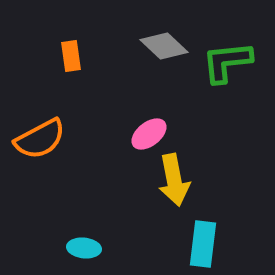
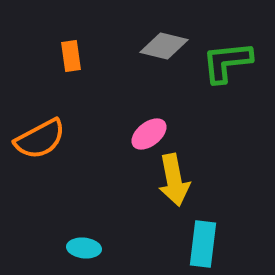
gray diamond: rotated 30 degrees counterclockwise
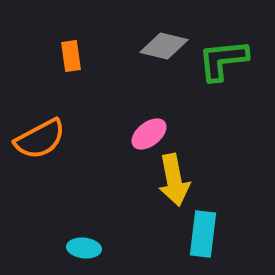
green L-shape: moved 4 px left, 2 px up
cyan rectangle: moved 10 px up
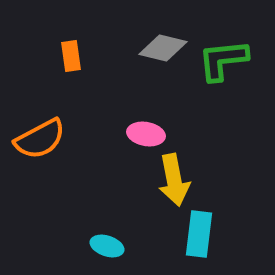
gray diamond: moved 1 px left, 2 px down
pink ellipse: moved 3 px left; rotated 48 degrees clockwise
cyan rectangle: moved 4 px left
cyan ellipse: moved 23 px right, 2 px up; rotated 12 degrees clockwise
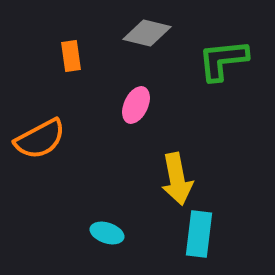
gray diamond: moved 16 px left, 15 px up
pink ellipse: moved 10 px left, 29 px up; rotated 75 degrees counterclockwise
yellow arrow: moved 3 px right, 1 px up
cyan ellipse: moved 13 px up
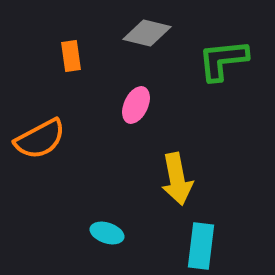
cyan rectangle: moved 2 px right, 12 px down
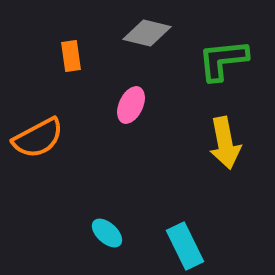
pink ellipse: moved 5 px left
orange semicircle: moved 2 px left, 1 px up
yellow arrow: moved 48 px right, 36 px up
cyan ellipse: rotated 24 degrees clockwise
cyan rectangle: moved 16 px left; rotated 33 degrees counterclockwise
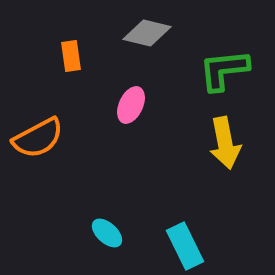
green L-shape: moved 1 px right, 10 px down
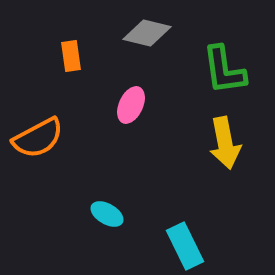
green L-shape: rotated 92 degrees counterclockwise
cyan ellipse: moved 19 px up; rotated 12 degrees counterclockwise
